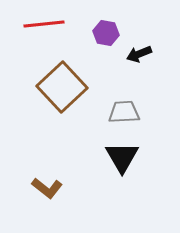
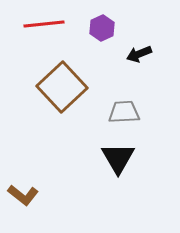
purple hexagon: moved 4 px left, 5 px up; rotated 25 degrees clockwise
black triangle: moved 4 px left, 1 px down
brown L-shape: moved 24 px left, 7 px down
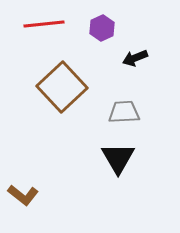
black arrow: moved 4 px left, 4 px down
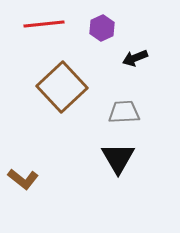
brown L-shape: moved 16 px up
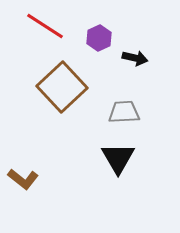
red line: moved 1 px right, 2 px down; rotated 39 degrees clockwise
purple hexagon: moved 3 px left, 10 px down
black arrow: rotated 145 degrees counterclockwise
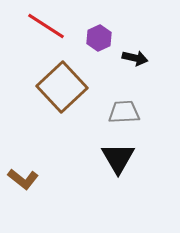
red line: moved 1 px right
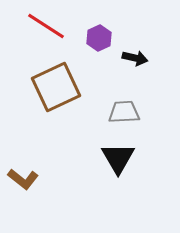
brown square: moved 6 px left; rotated 18 degrees clockwise
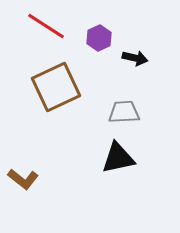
black triangle: rotated 48 degrees clockwise
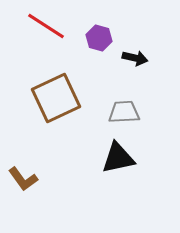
purple hexagon: rotated 20 degrees counterclockwise
brown square: moved 11 px down
brown L-shape: rotated 16 degrees clockwise
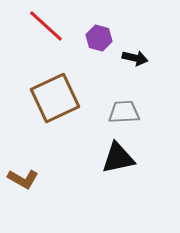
red line: rotated 9 degrees clockwise
brown square: moved 1 px left
brown L-shape: rotated 24 degrees counterclockwise
